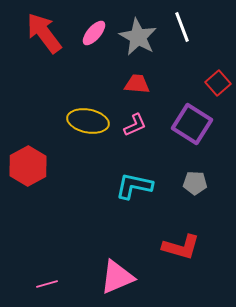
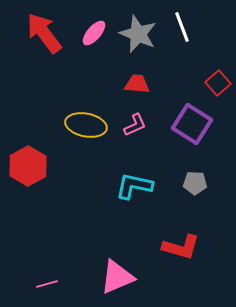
gray star: moved 3 px up; rotated 6 degrees counterclockwise
yellow ellipse: moved 2 px left, 4 px down
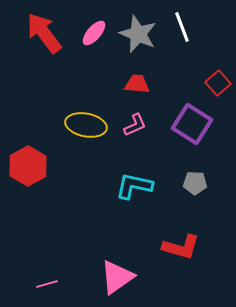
pink triangle: rotated 12 degrees counterclockwise
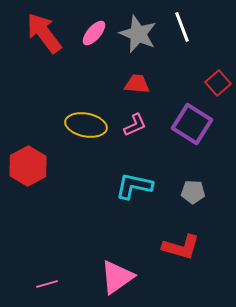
gray pentagon: moved 2 px left, 9 px down
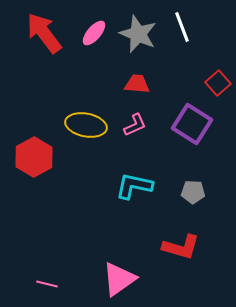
red hexagon: moved 6 px right, 9 px up
pink triangle: moved 2 px right, 2 px down
pink line: rotated 30 degrees clockwise
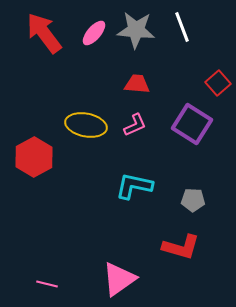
gray star: moved 2 px left, 4 px up; rotated 18 degrees counterclockwise
gray pentagon: moved 8 px down
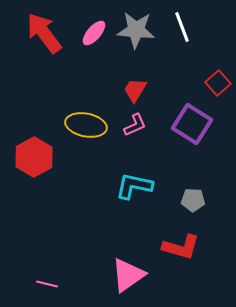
red trapezoid: moved 2 px left, 6 px down; rotated 64 degrees counterclockwise
pink triangle: moved 9 px right, 4 px up
